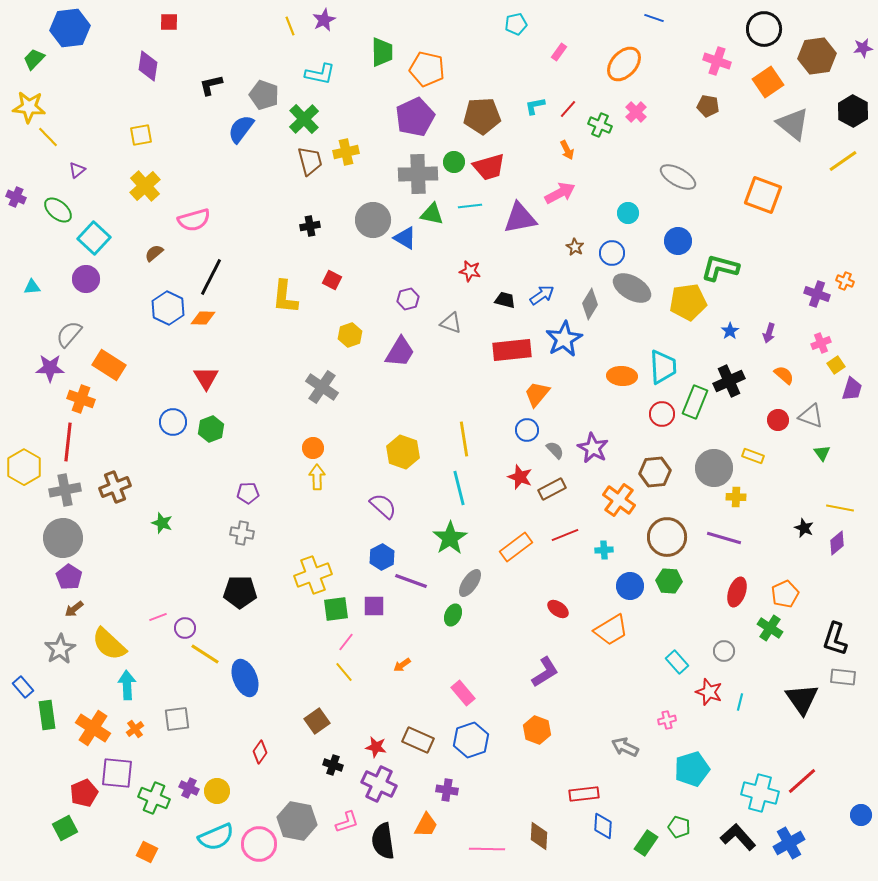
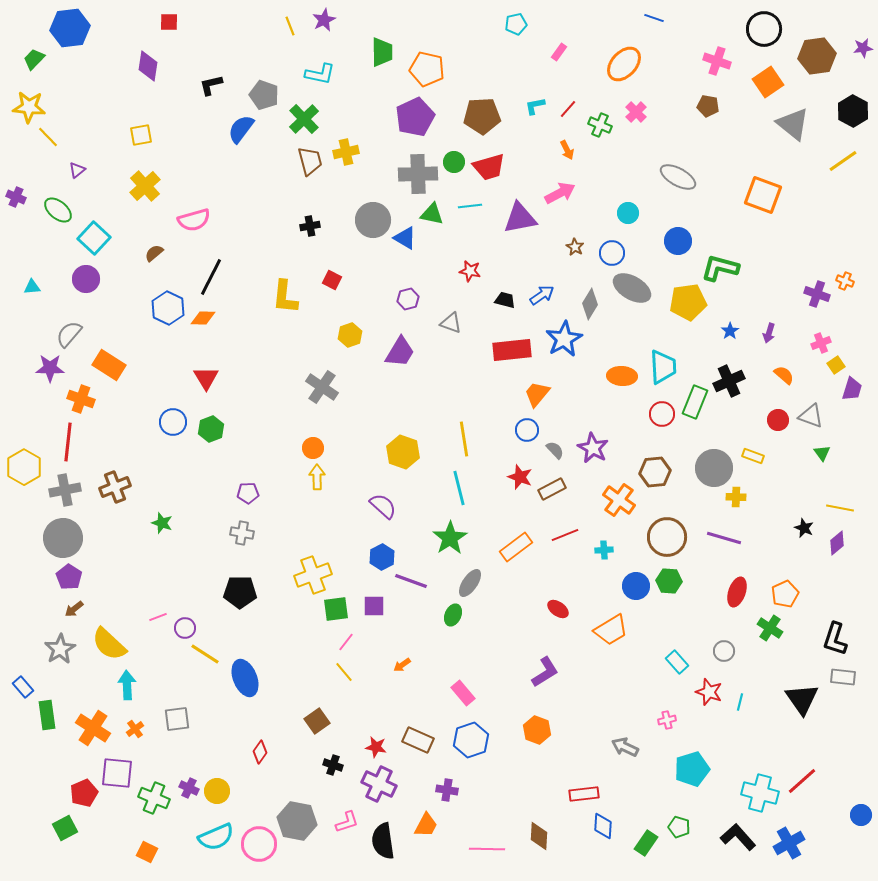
blue circle at (630, 586): moved 6 px right
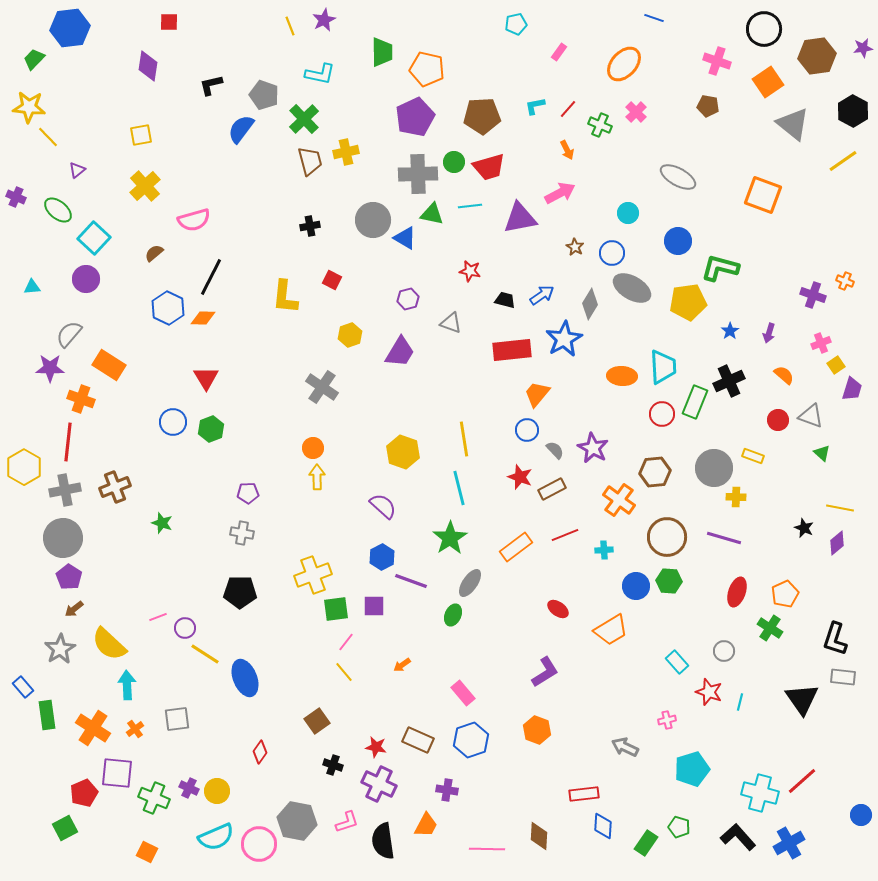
purple cross at (817, 294): moved 4 px left, 1 px down
green triangle at (822, 453): rotated 12 degrees counterclockwise
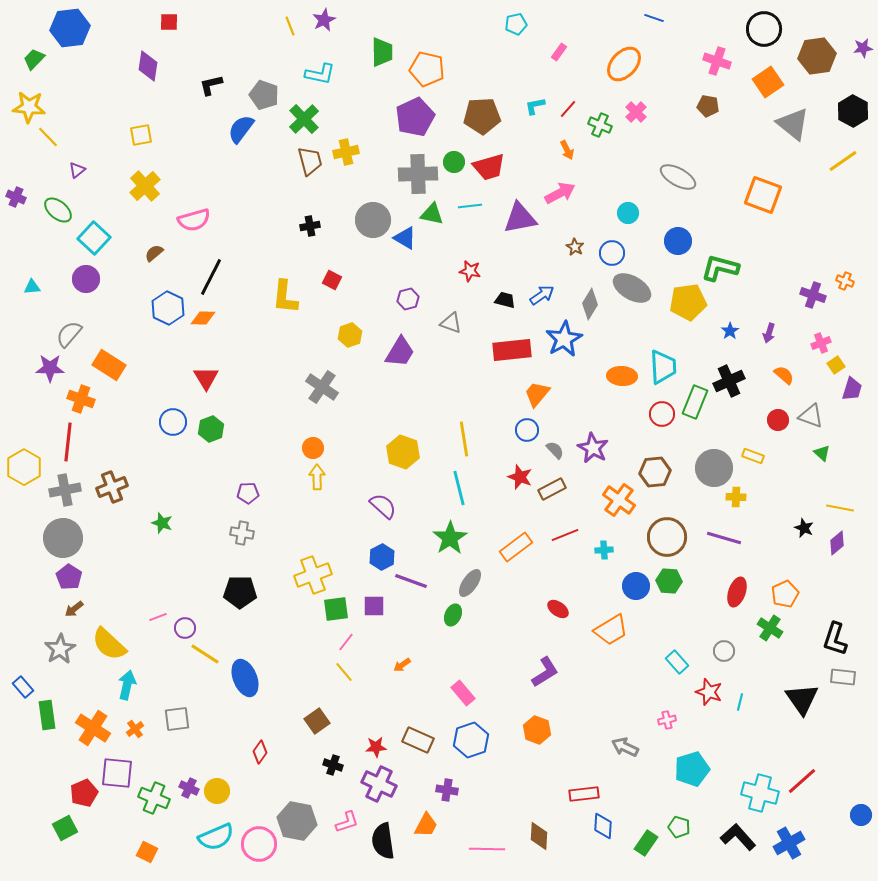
brown cross at (115, 487): moved 3 px left
cyan arrow at (127, 685): rotated 16 degrees clockwise
red star at (376, 747): rotated 15 degrees counterclockwise
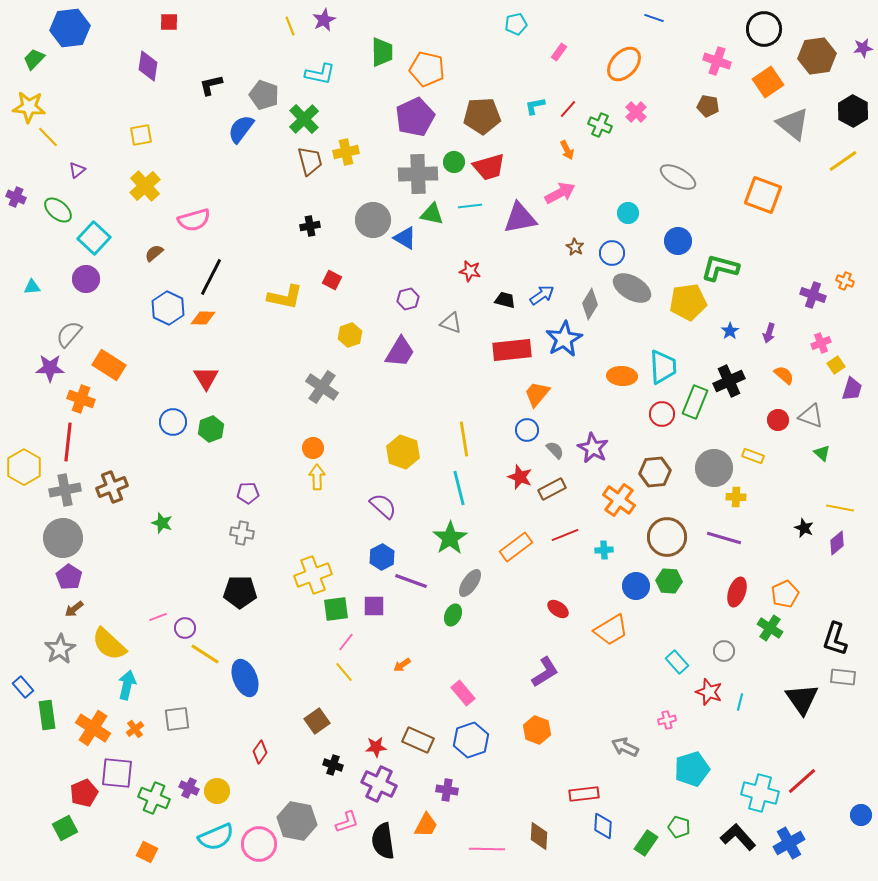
yellow L-shape at (285, 297): rotated 84 degrees counterclockwise
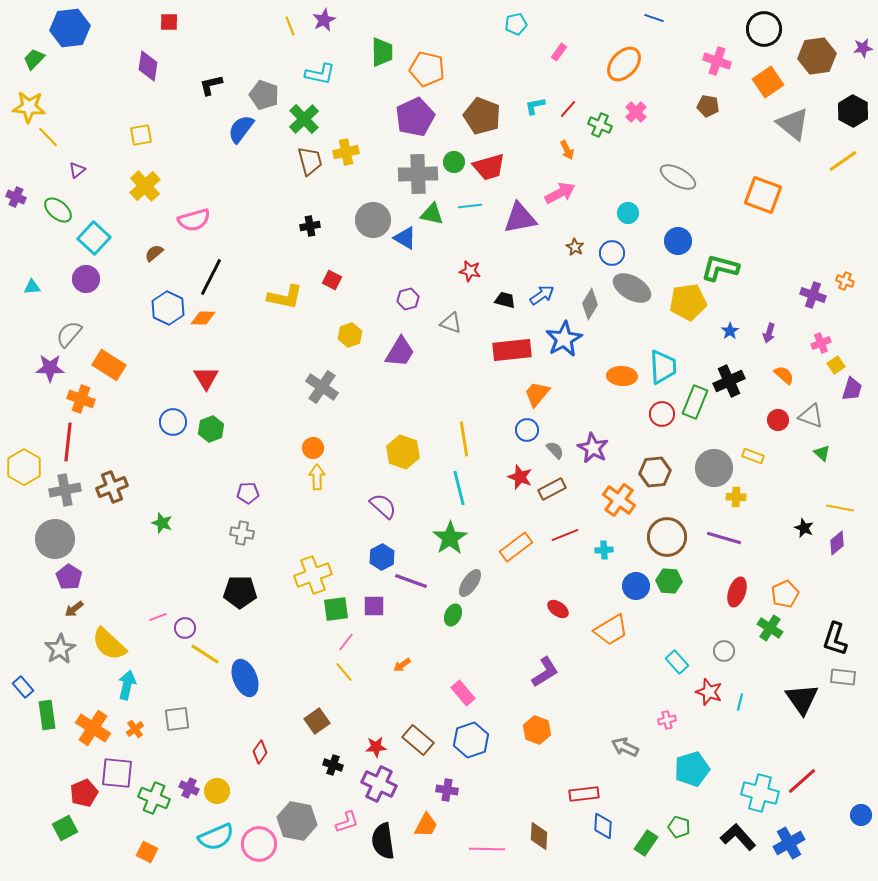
brown pentagon at (482, 116): rotated 24 degrees clockwise
gray circle at (63, 538): moved 8 px left, 1 px down
brown rectangle at (418, 740): rotated 16 degrees clockwise
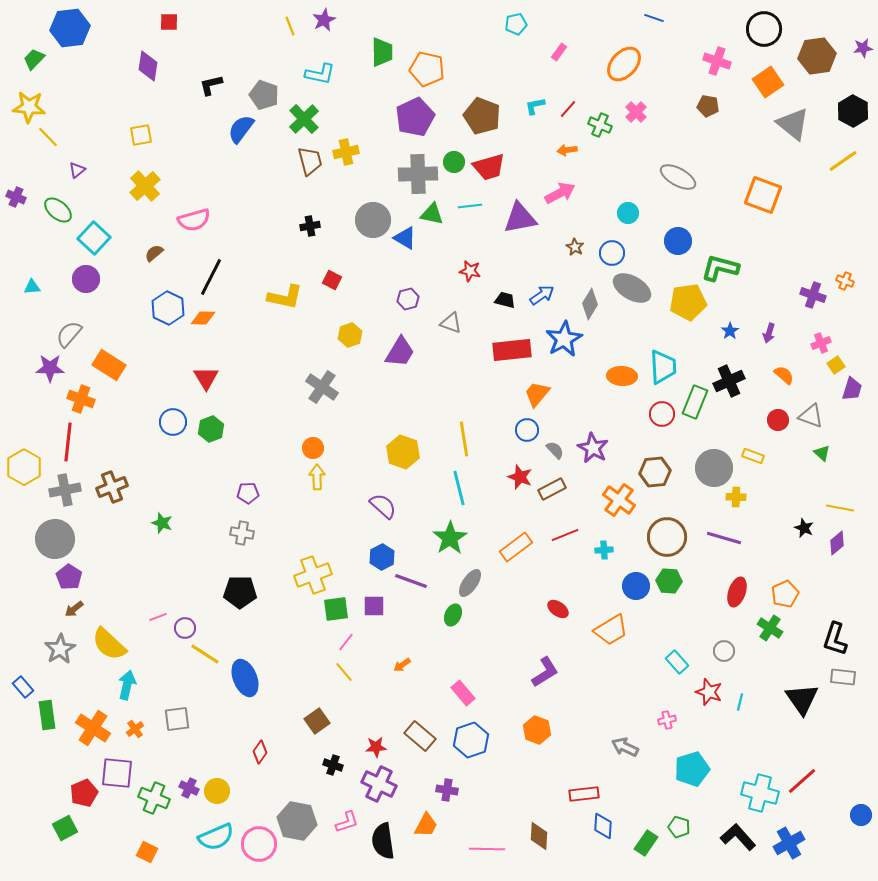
orange arrow at (567, 150): rotated 108 degrees clockwise
brown rectangle at (418, 740): moved 2 px right, 4 px up
